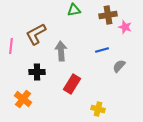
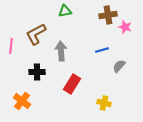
green triangle: moved 9 px left, 1 px down
orange cross: moved 1 px left, 2 px down
yellow cross: moved 6 px right, 6 px up
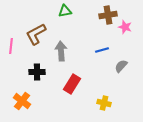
gray semicircle: moved 2 px right
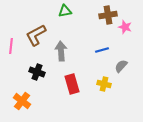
brown L-shape: moved 1 px down
black cross: rotated 21 degrees clockwise
red rectangle: rotated 48 degrees counterclockwise
yellow cross: moved 19 px up
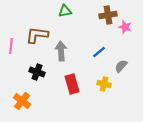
brown L-shape: moved 1 px right; rotated 35 degrees clockwise
blue line: moved 3 px left, 2 px down; rotated 24 degrees counterclockwise
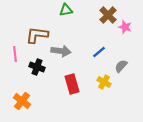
green triangle: moved 1 px right, 1 px up
brown cross: rotated 36 degrees counterclockwise
pink line: moved 4 px right, 8 px down; rotated 14 degrees counterclockwise
gray arrow: rotated 102 degrees clockwise
black cross: moved 5 px up
yellow cross: moved 2 px up; rotated 16 degrees clockwise
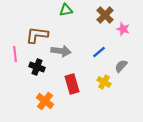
brown cross: moved 3 px left
pink star: moved 2 px left, 2 px down
orange cross: moved 23 px right
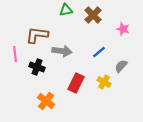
brown cross: moved 12 px left
gray arrow: moved 1 px right
red rectangle: moved 4 px right, 1 px up; rotated 42 degrees clockwise
orange cross: moved 1 px right
